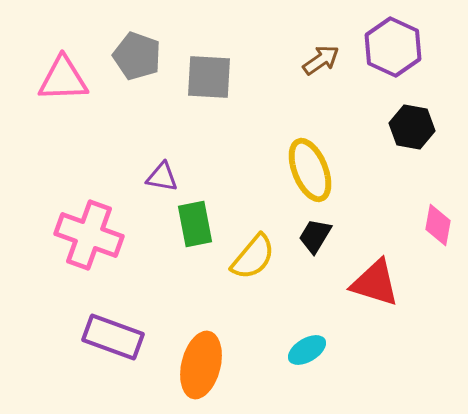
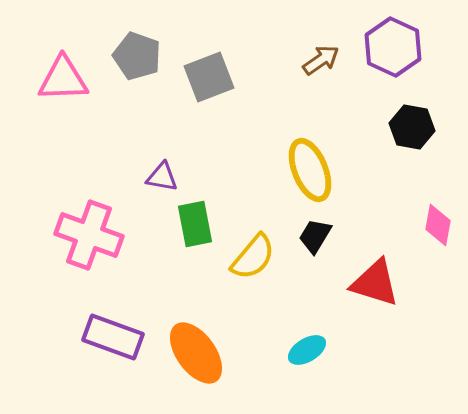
gray square: rotated 24 degrees counterclockwise
orange ellipse: moved 5 px left, 12 px up; rotated 50 degrees counterclockwise
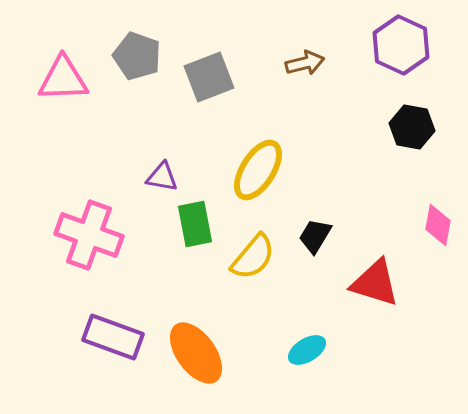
purple hexagon: moved 8 px right, 2 px up
brown arrow: moved 16 px left, 3 px down; rotated 21 degrees clockwise
yellow ellipse: moved 52 px left; rotated 54 degrees clockwise
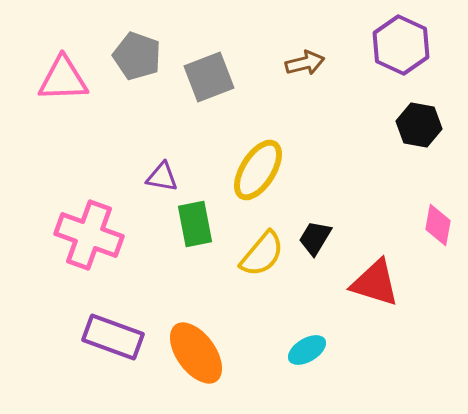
black hexagon: moved 7 px right, 2 px up
black trapezoid: moved 2 px down
yellow semicircle: moved 9 px right, 3 px up
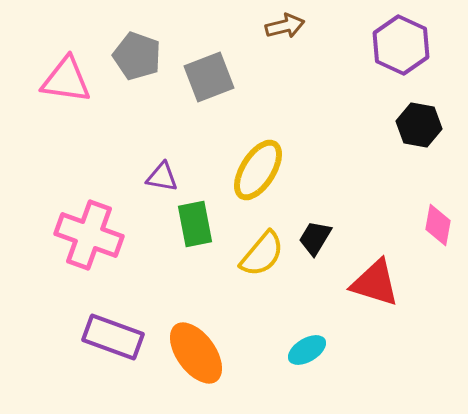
brown arrow: moved 20 px left, 37 px up
pink triangle: moved 3 px right, 1 px down; rotated 10 degrees clockwise
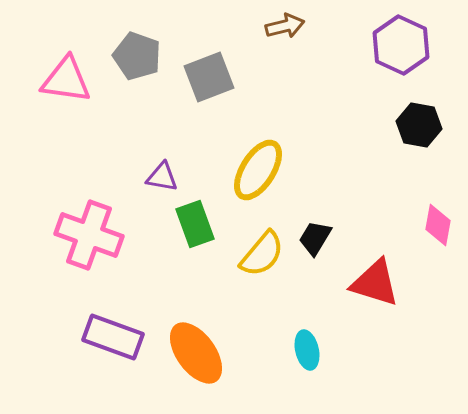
green rectangle: rotated 9 degrees counterclockwise
cyan ellipse: rotated 72 degrees counterclockwise
